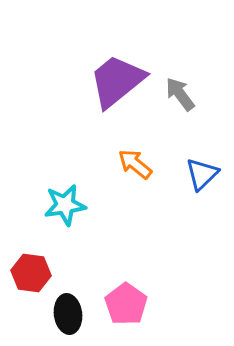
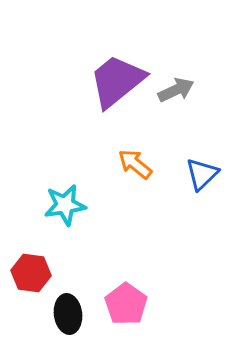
gray arrow: moved 4 px left, 4 px up; rotated 102 degrees clockwise
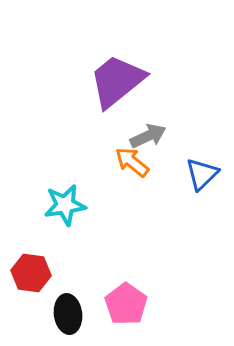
gray arrow: moved 28 px left, 46 px down
orange arrow: moved 3 px left, 2 px up
